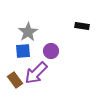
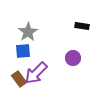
purple circle: moved 22 px right, 7 px down
brown rectangle: moved 4 px right, 1 px up
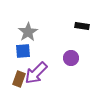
purple circle: moved 2 px left
brown rectangle: rotated 56 degrees clockwise
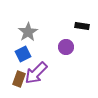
blue square: moved 3 px down; rotated 21 degrees counterclockwise
purple circle: moved 5 px left, 11 px up
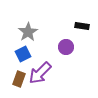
purple arrow: moved 4 px right
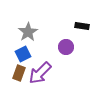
brown rectangle: moved 6 px up
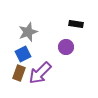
black rectangle: moved 6 px left, 2 px up
gray star: rotated 12 degrees clockwise
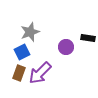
black rectangle: moved 12 px right, 14 px down
gray star: moved 2 px right
blue square: moved 1 px left, 2 px up
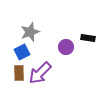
brown rectangle: rotated 21 degrees counterclockwise
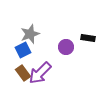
gray star: moved 2 px down
blue square: moved 1 px right, 2 px up
brown rectangle: moved 4 px right; rotated 35 degrees counterclockwise
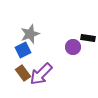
purple circle: moved 7 px right
purple arrow: moved 1 px right, 1 px down
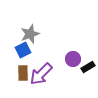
black rectangle: moved 29 px down; rotated 40 degrees counterclockwise
purple circle: moved 12 px down
brown rectangle: rotated 35 degrees clockwise
